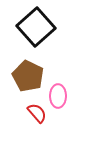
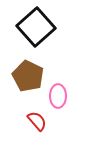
red semicircle: moved 8 px down
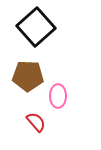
brown pentagon: rotated 24 degrees counterclockwise
red semicircle: moved 1 px left, 1 px down
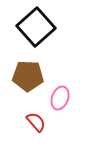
pink ellipse: moved 2 px right, 2 px down; rotated 20 degrees clockwise
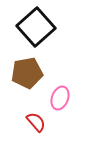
brown pentagon: moved 1 px left, 3 px up; rotated 12 degrees counterclockwise
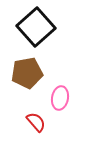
pink ellipse: rotated 10 degrees counterclockwise
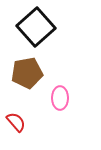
pink ellipse: rotated 10 degrees counterclockwise
red semicircle: moved 20 px left
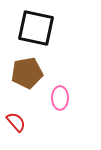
black square: moved 1 px down; rotated 36 degrees counterclockwise
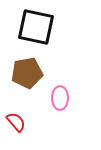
black square: moved 1 px up
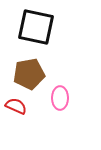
brown pentagon: moved 2 px right, 1 px down
red semicircle: moved 16 px up; rotated 25 degrees counterclockwise
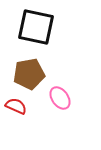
pink ellipse: rotated 35 degrees counterclockwise
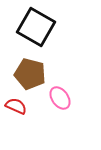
black square: rotated 18 degrees clockwise
brown pentagon: moved 1 px right; rotated 24 degrees clockwise
